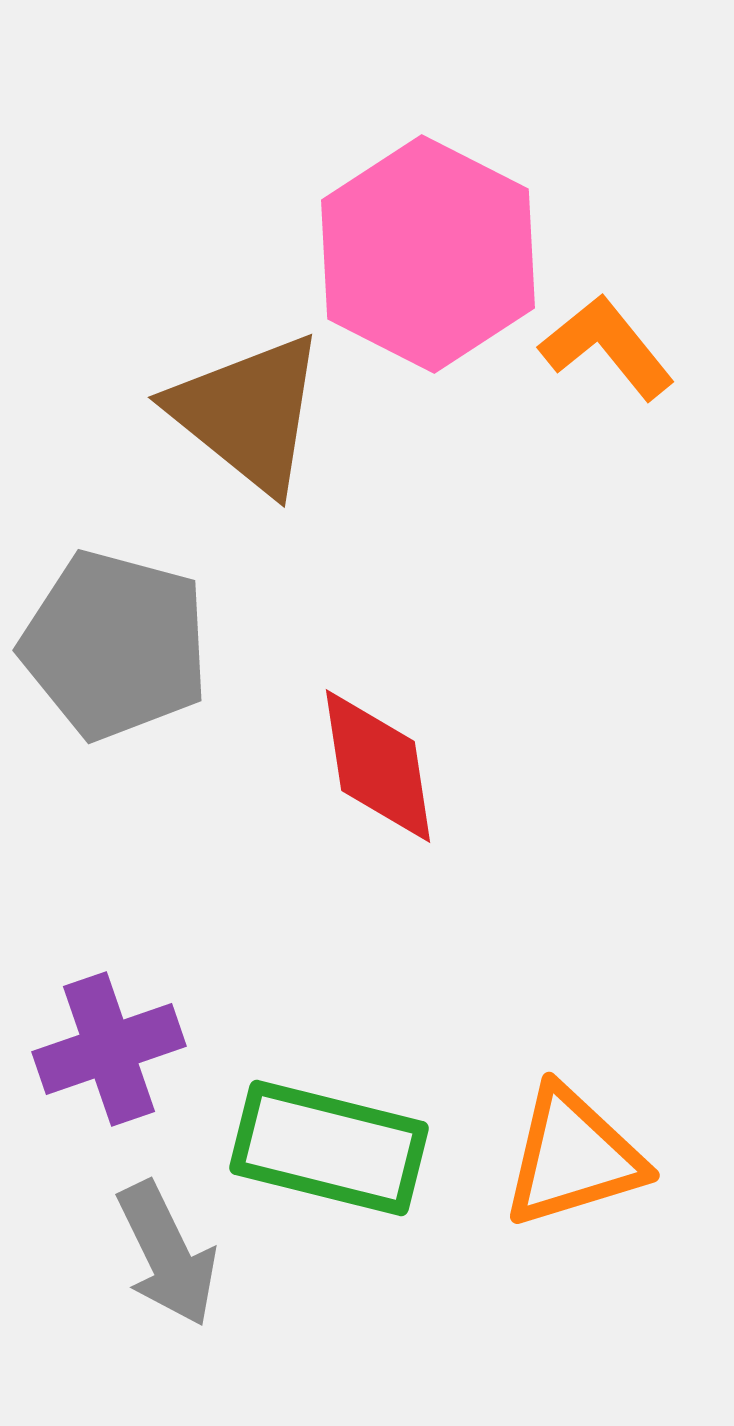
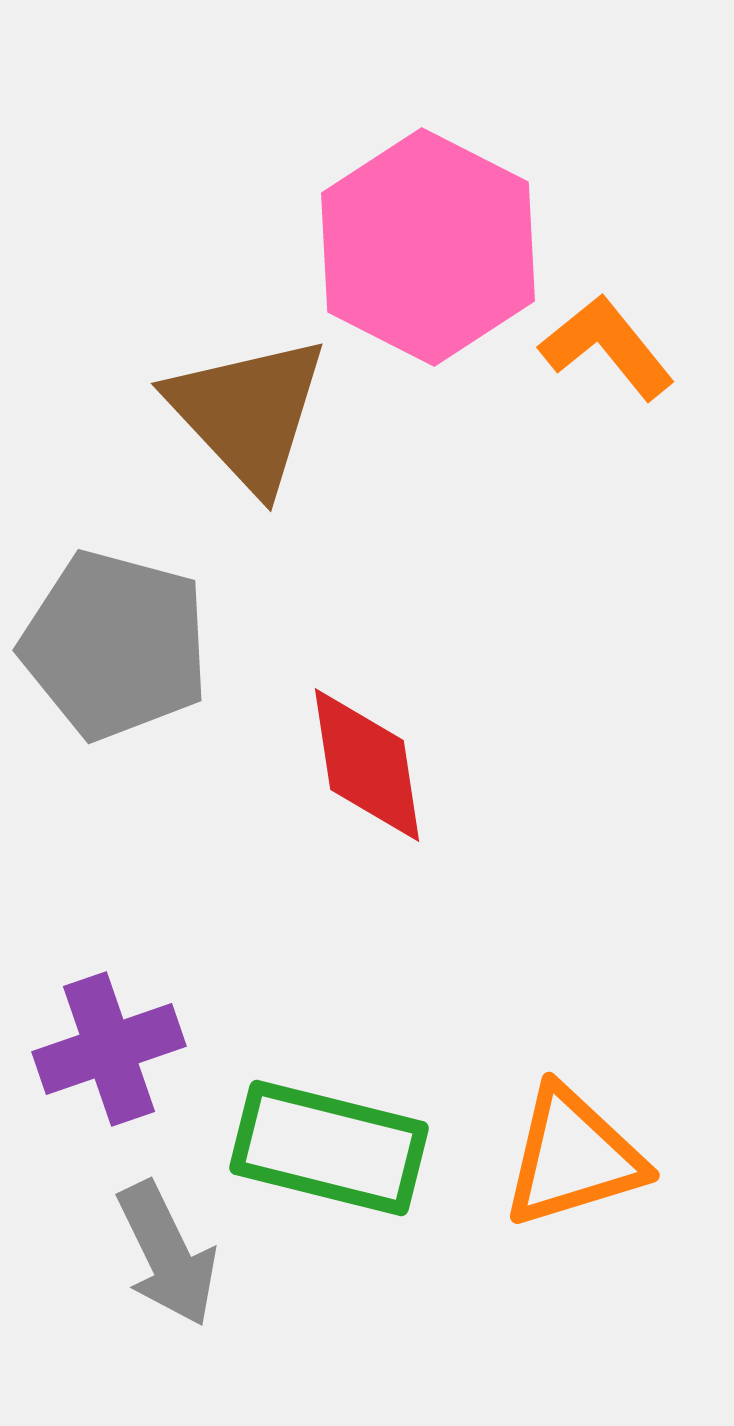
pink hexagon: moved 7 px up
brown triangle: rotated 8 degrees clockwise
red diamond: moved 11 px left, 1 px up
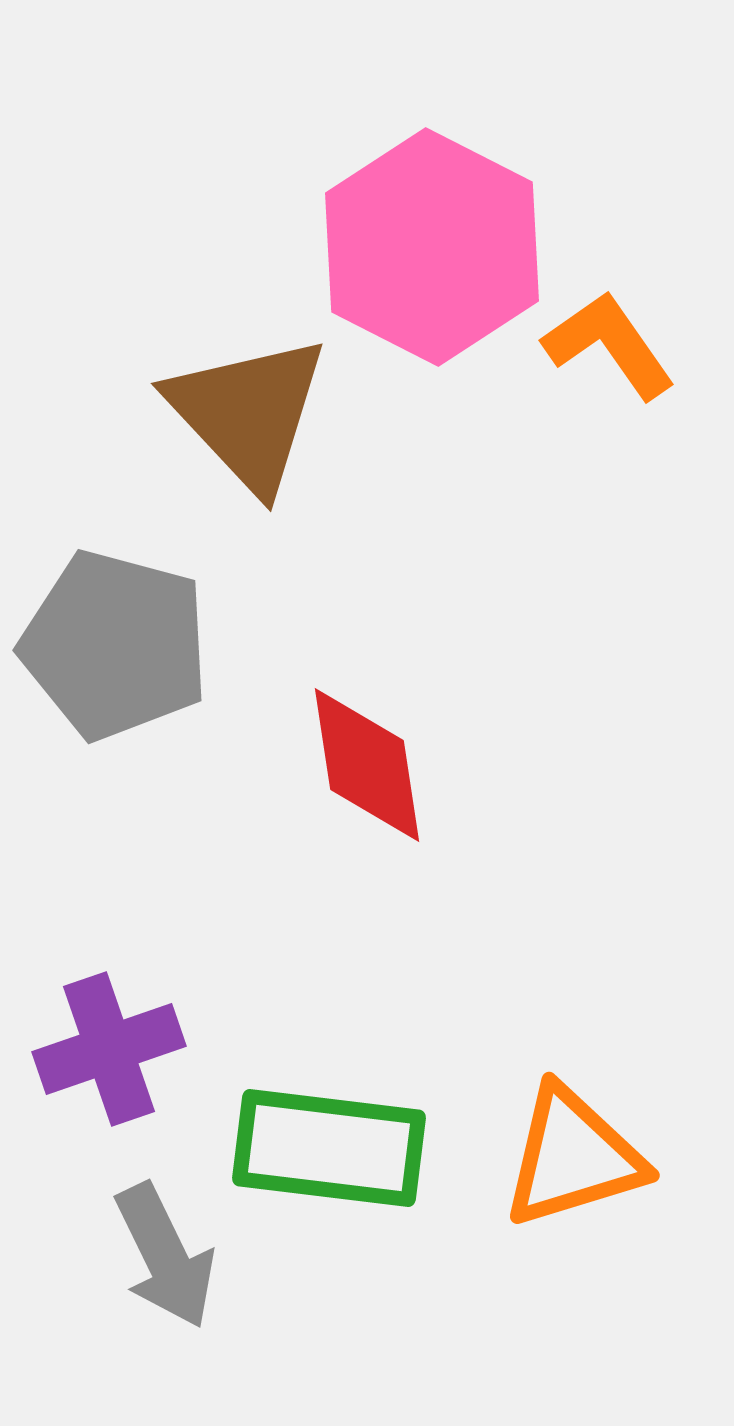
pink hexagon: moved 4 px right
orange L-shape: moved 2 px right, 2 px up; rotated 4 degrees clockwise
green rectangle: rotated 7 degrees counterclockwise
gray arrow: moved 2 px left, 2 px down
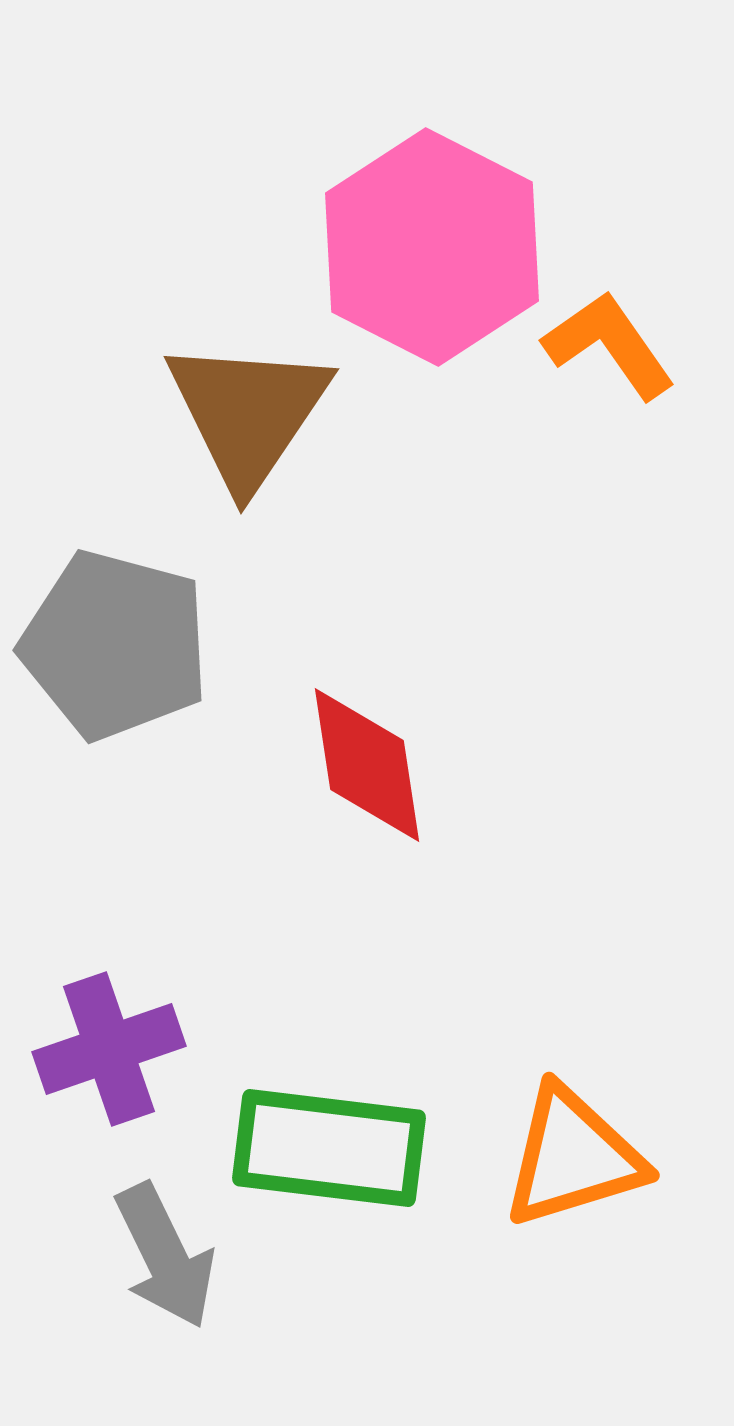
brown triangle: rotated 17 degrees clockwise
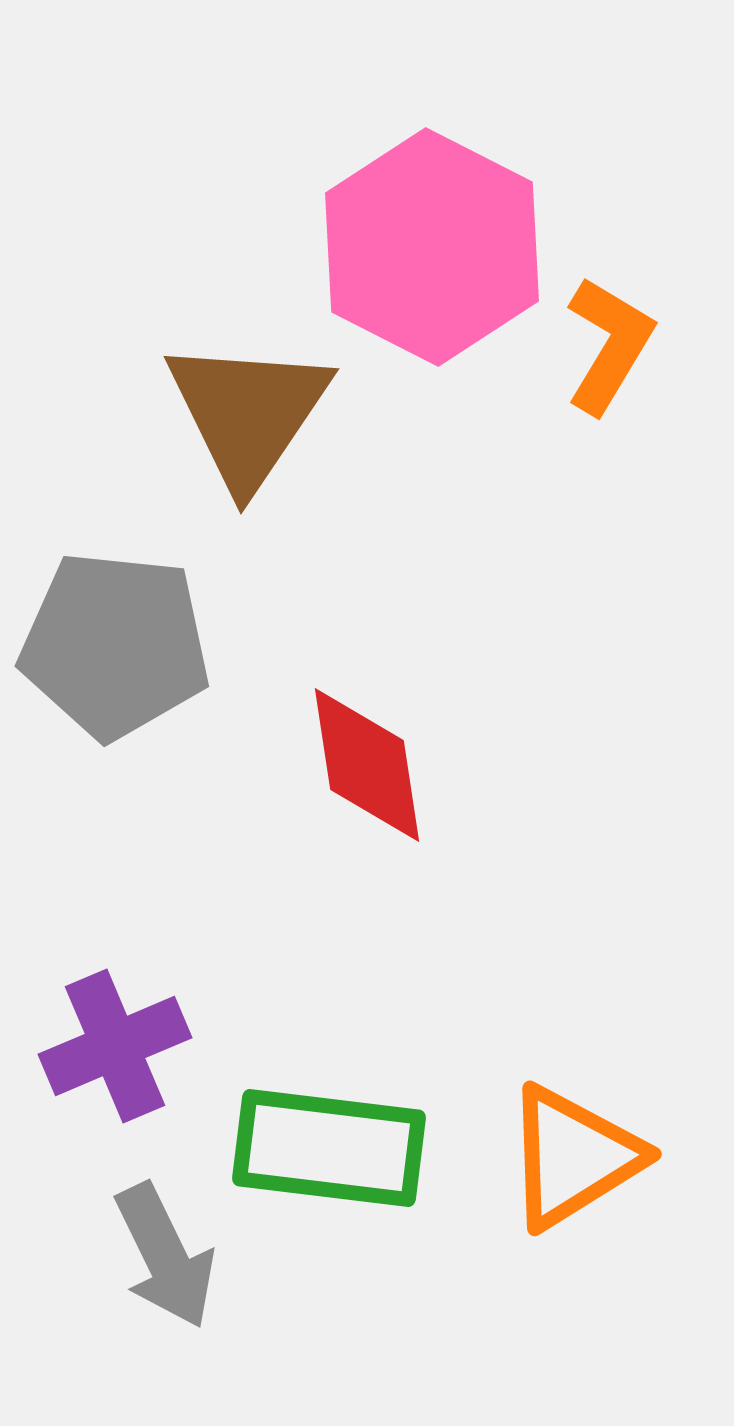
orange L-shape: rotated 66 degrees clockwise
gray pentagon: rotated 9 degrees counterclockwise
purple cross: moved 6 px right, 3 px up; rotated 4 degrees counterclockwise
orange triangle: rotated 15 degrees counterclockwise
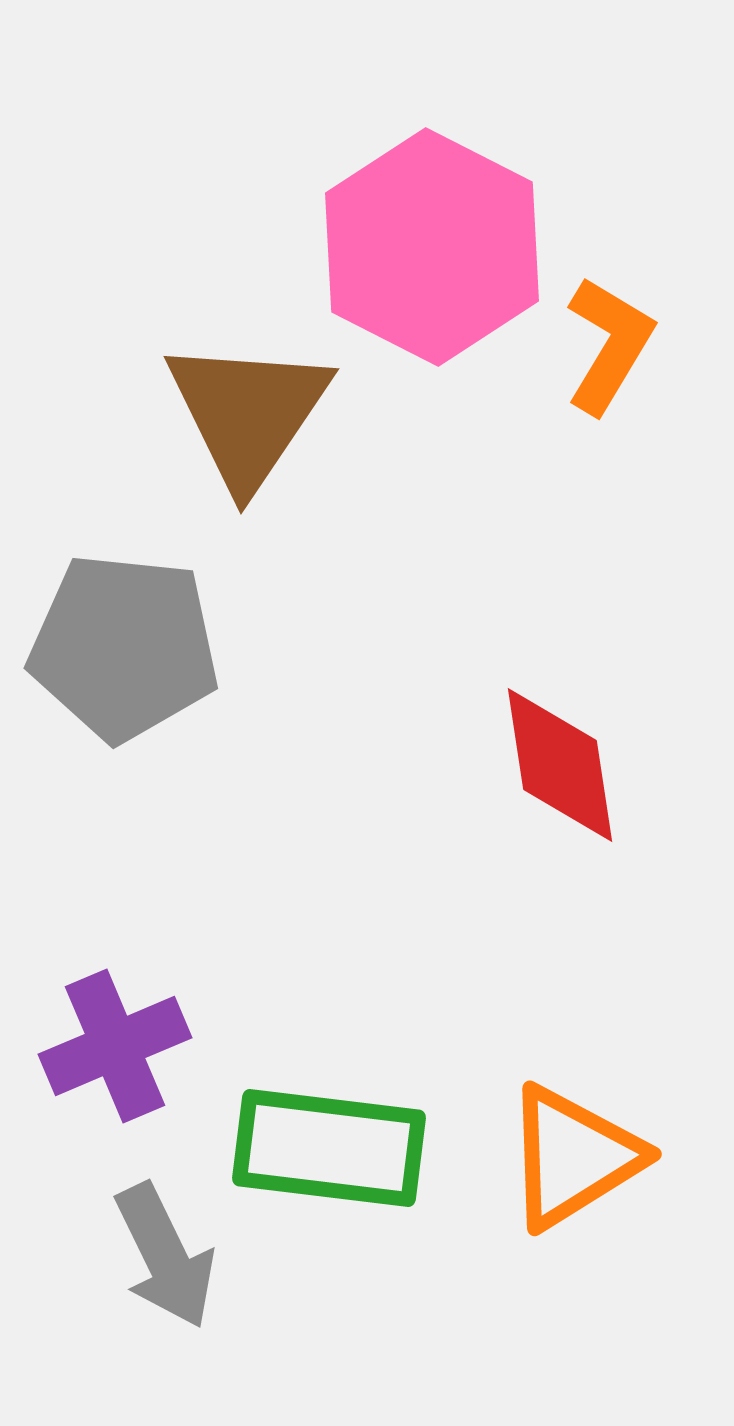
gray pentagon: moved 9 px right, 2 px down
red diamond: moved 193 px right
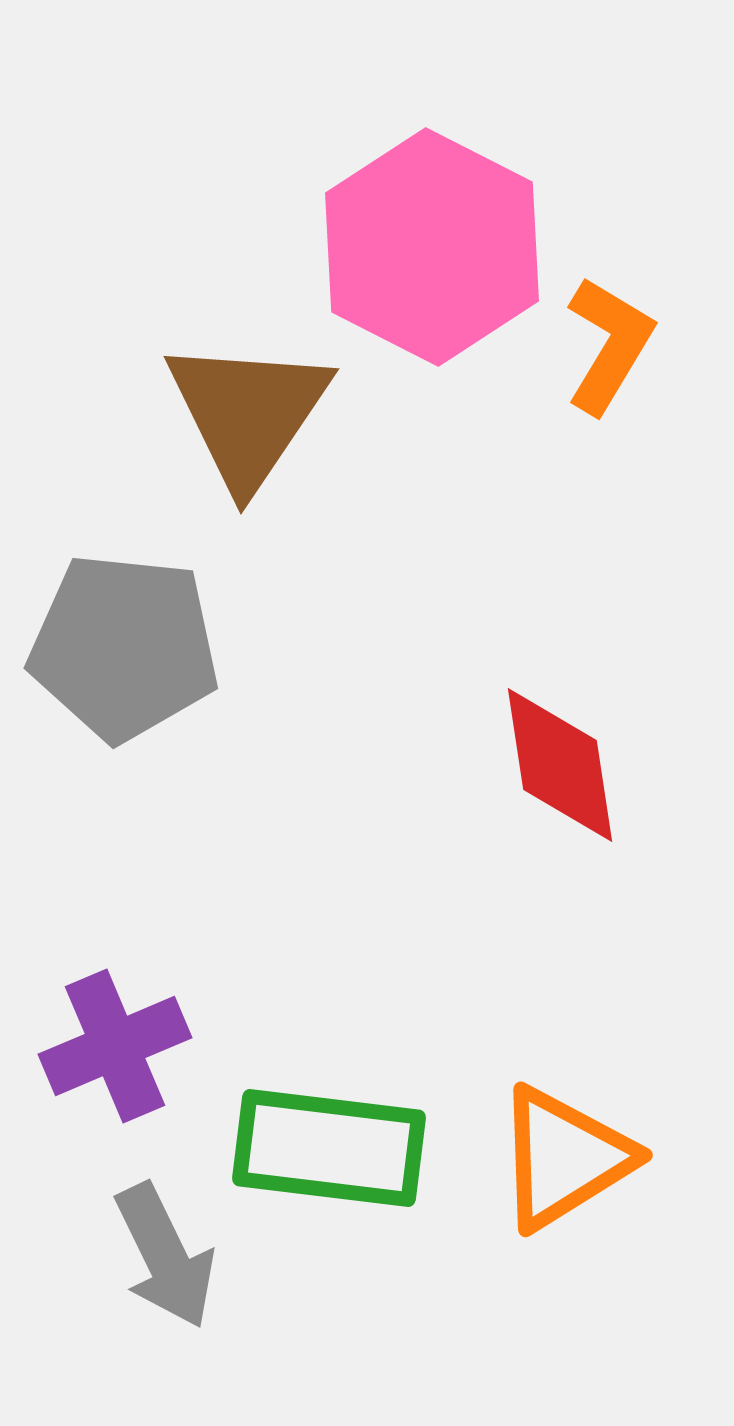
orange triangle: moved 9 px left, 1 px down
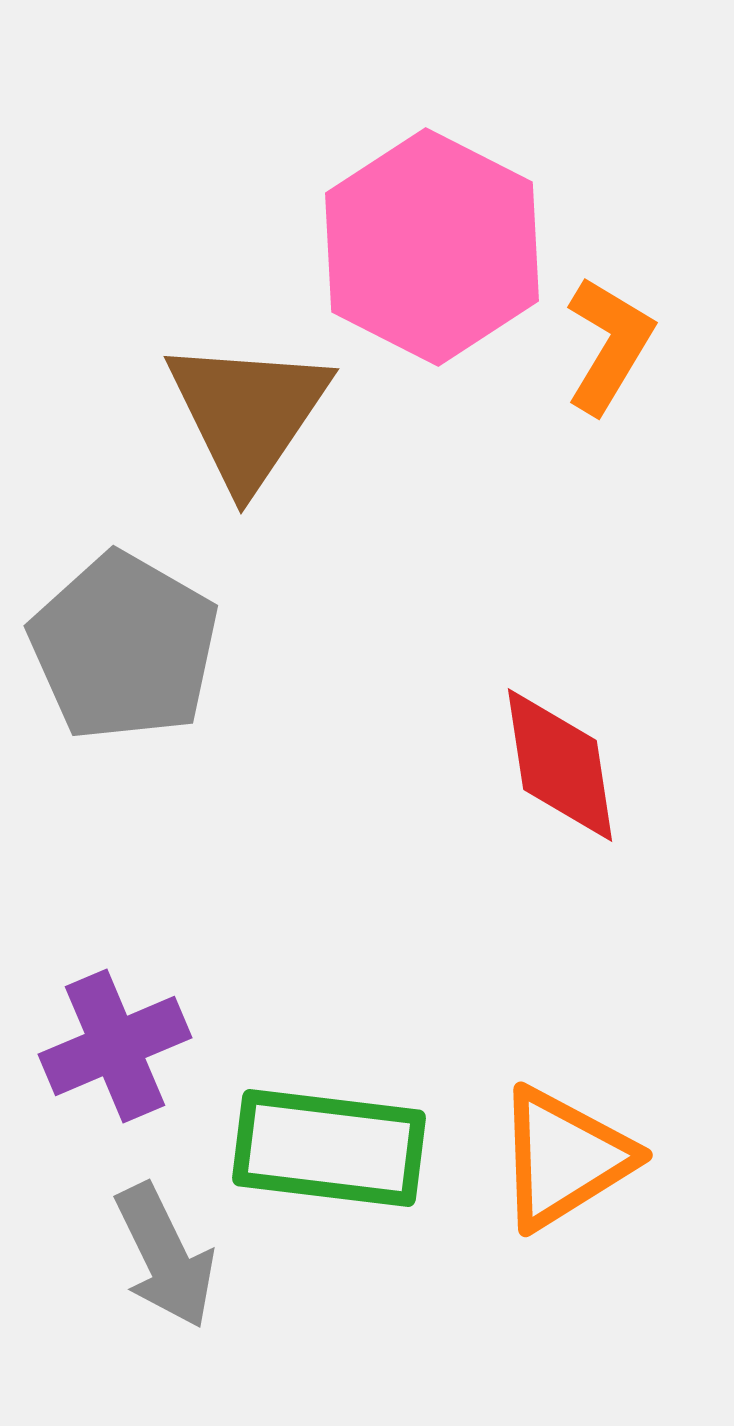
gray pentagon: rotated 24 degrees clockwise
